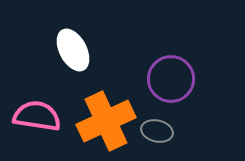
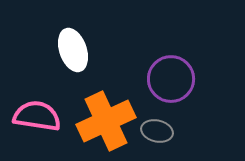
white ellipse: rotated 9 degrees clockwise
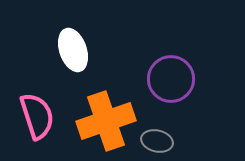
pink semicircle: rotated 63 degrees clockwise
orange cross: rotated 6 degrees clockwise
gray ellipse: moved 10 px down
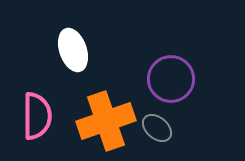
pink semicircle: rotated 18 degrees clockwise
gray ellipse: moved 13 px up; rotated 28 degrees clockwise
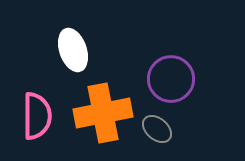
orange cross: moved 3 px left, 8 px up; rotated 8 degrees clockwise
gray ellipse: moved 1 px down
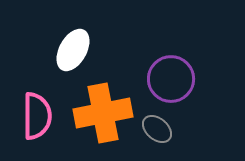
white ellipse: rotated 48 degrees clockwise
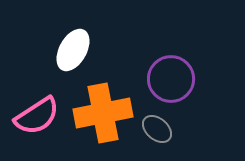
pink semicircle: rotated 57 degrees clockwise
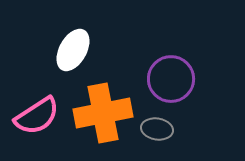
gray ellipse: rotated 32 degrees counterclockwise
